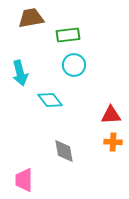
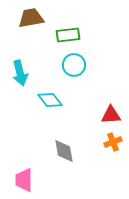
orange cross: rotated 24 degrees counterclockwise
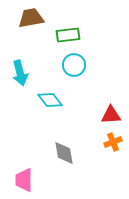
gray diamond: moved 2 px down
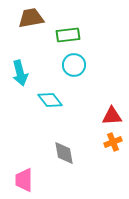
red triangle: moved 1 px right, 1 px down
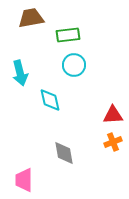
cyan diamond: rotated 25 degrees clockwise
red triangle: moved 1 px right, 1 px up
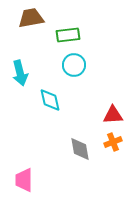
gray diamond: moved 16 px right, 4 px up
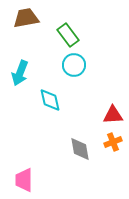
brown trapezoid: moved 5 px left
green rectangle: rotated 60 degrees clockwise
cyan arrow: rotated 35 degrees clockwise
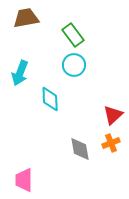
green rectangle: moved 5 px right
cyan diamond: moved 1 px up; rotated 10 degrees clockwise
red triangle: rotated 40 degrees counterclockwise
orange cross: moved 2 px left, 1 px down
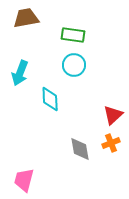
green rectangle: rotated 45 degrees counterclockwise
pink trapezoid: rotated 15 degrees clockwise
